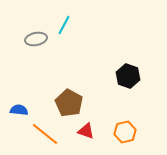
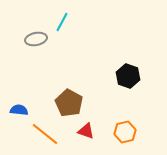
cyan line: moved 2 px left, 3 px up
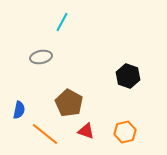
gray ellipse: moved 5 px right, 18 px down
blue semicircle: rotated 96 degrees clockwise
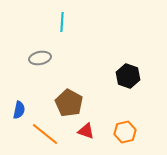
cyan line: rotated 24 degrees counterclockwise
gray ellipse: moved 1 px left, 1 px down
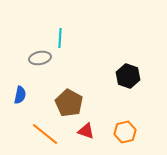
cyan line: moved 2 px left, 16 px down
blue semicircle: moved 1 px right, 15 px up
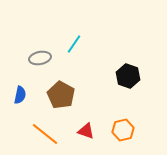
cyan line: moved 14 px right, 6 px down; rotated 30 degrees clockwise
brown pentagon: moved 8 px left, 8 px up
orange hexagon: moved 2 px left, 2 px up
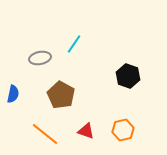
blue semicircle: moved 7 px left, 1 px up
